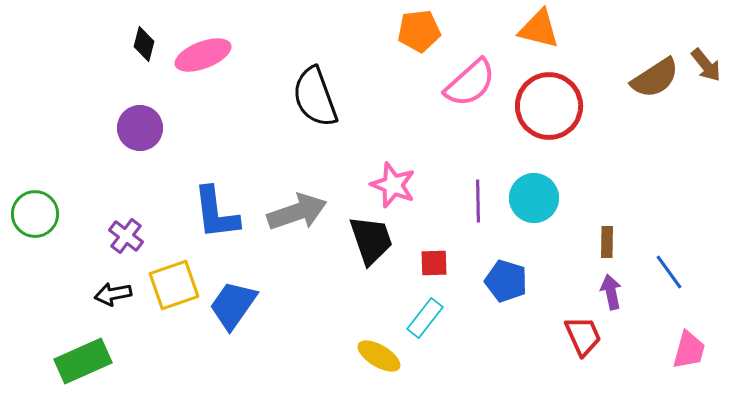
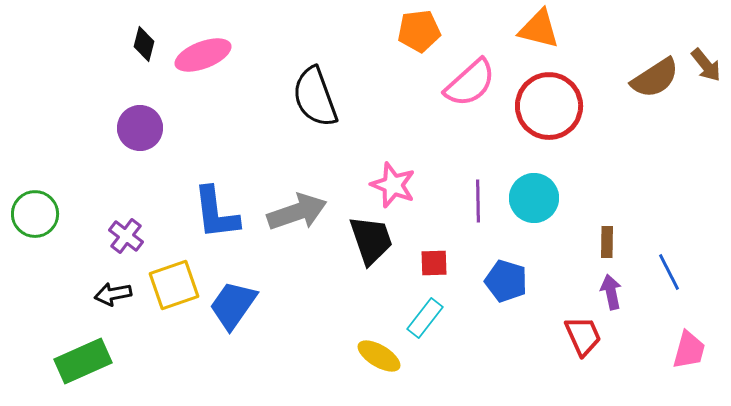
blue line: rotated 9 degrees clockwise
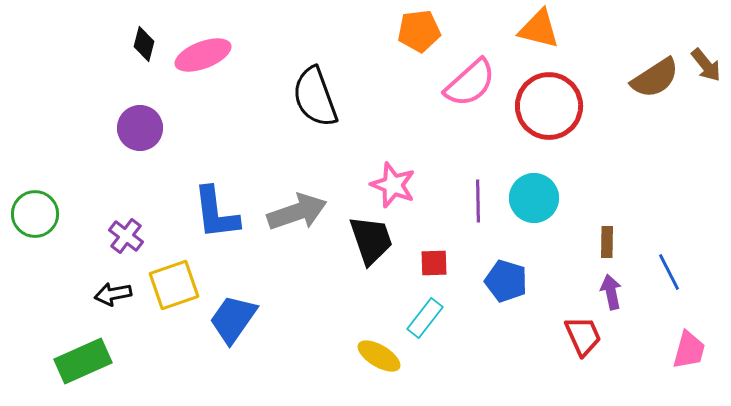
blue trapezoid: moved 14 px down
